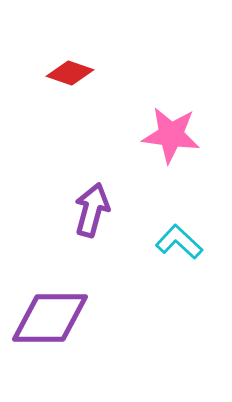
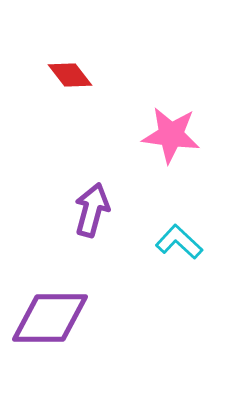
red diamond: moved 2 px down; rotated 33 degrees clockwise
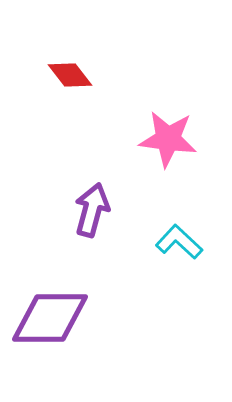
pink star: moved 3 px left, 4 px down
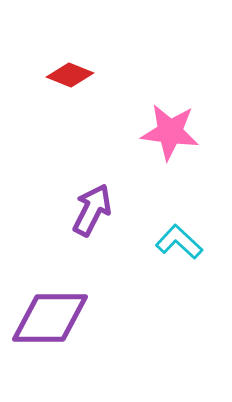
red diamond: rotated 30 degrees counterclockwise
pink star: moved 2 px right, 7 px up
purple arrow: rotated 12 degrees clockwise
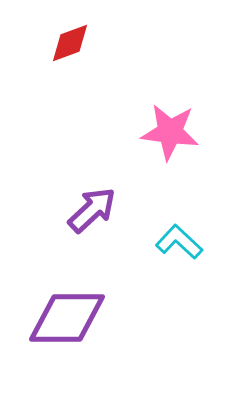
red diamond: moved 32 px up; rotated 42 degrees counterclockwise
purple arrow: rotated 20 degrees clockwise
purple diamond: moved 17 px right
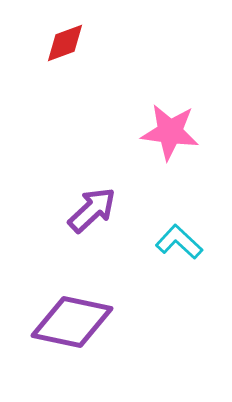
red diamond: moved 5 px left
purple diamond: moved 5 px right, 4 px down; rotated 12 degrees clockwise
